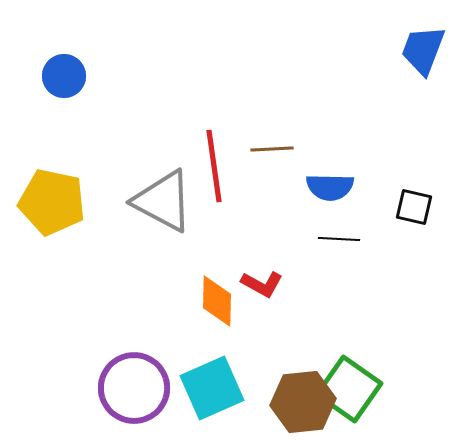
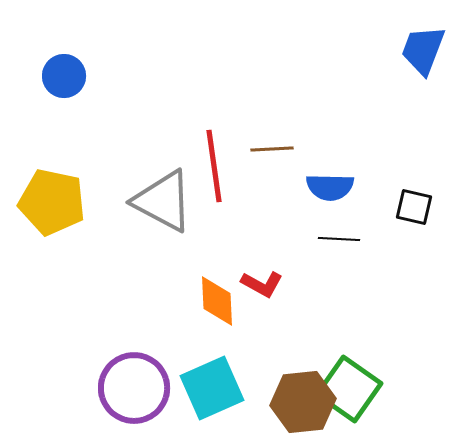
orange diamond: rotated 4 degrees counterclockwise
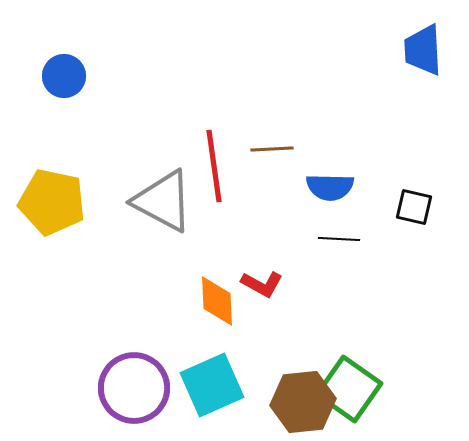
blue trapezoid: rotated 24 degrees counterclockwise
cyan square: moved 3 px up
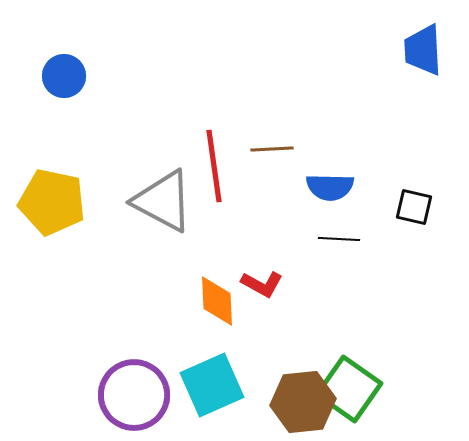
purple circle: moved 7 px down
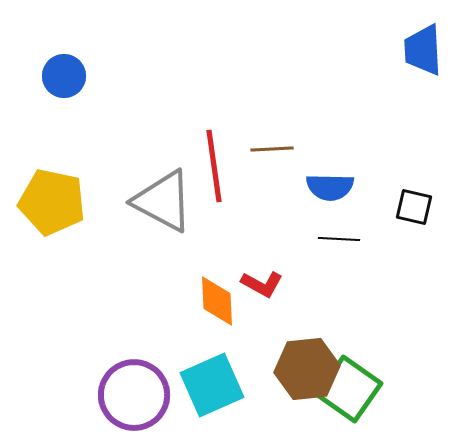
brown hexagon: moved 4 px right, 33 px up
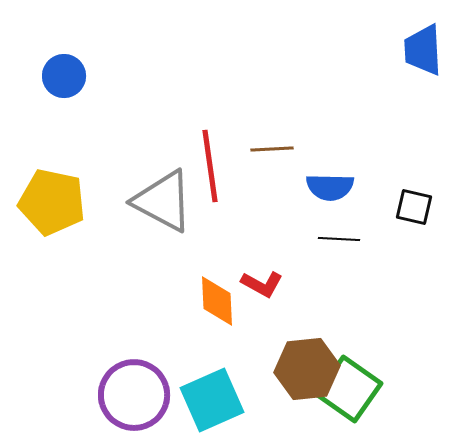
red line: moved 4 px left
cyan square: moved 15 px down
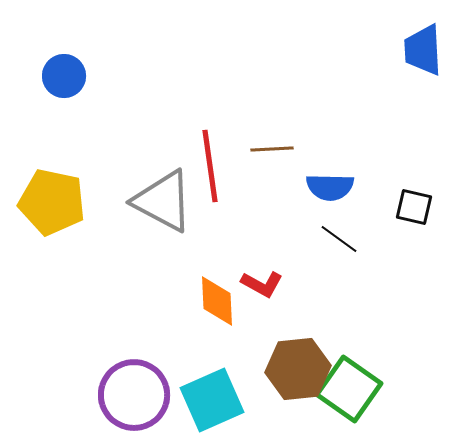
black line: rotated 33 degrees clockwise
brown hexagon: moved 9 px left
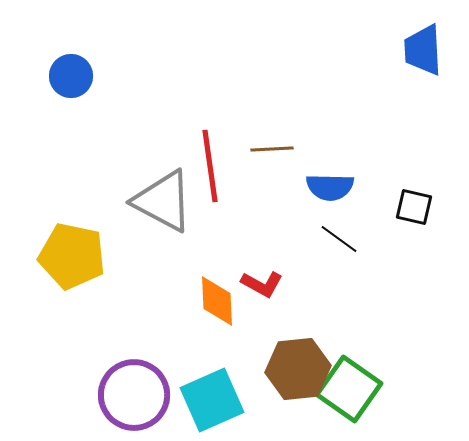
blue circle: moved 7 px right
yellow pentagon: moved 20 px right, 54 px down
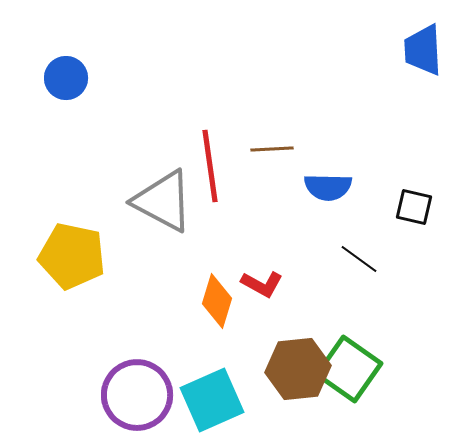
blue circle: moved 5 px left, 2 px down
blue semicircle: moved 2 px left
black line: moved 20 px right, 20 px down
orange diamond: rotated 20 degrees clockwise
green square: moved 20 px up
purple circle: moved 3 px right
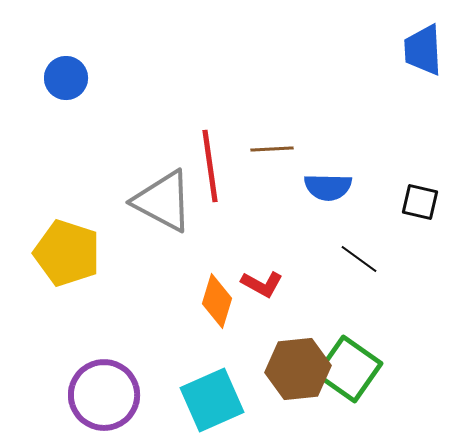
black square: moved 6 px right, 5 px up
yellow pentagon: moved 5 px left, 3 px up; rotated 6 degrees clockwise
purple circle: moved 33 px left
